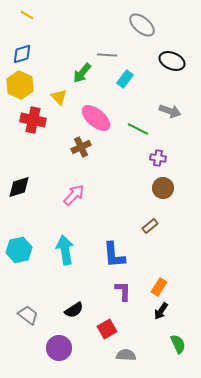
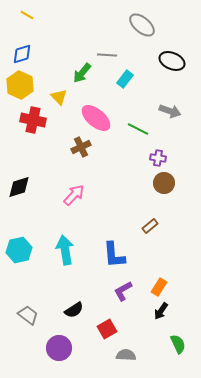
brown circle: moved 1 px right, 5 px up
purple L-shape: rotated 120 degrees counterclockwise
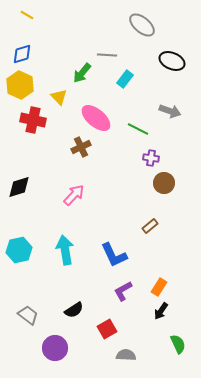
purple cross: moved 7 px left
blue L-shape: rotated 20 degrees counterclockwise
purple circle: moved 4 px left
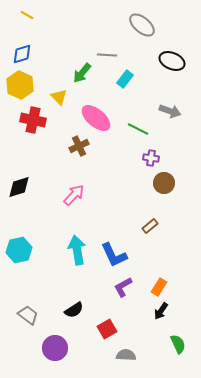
brown cross: moved 2 px left, 1 px up
cyan arrow: moved 12 px right
purple L-shape: moved 4 px up
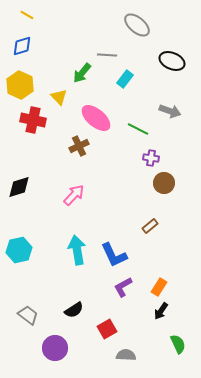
gray ellipse: moved 5 px left
blue diamond: moved 8 px up
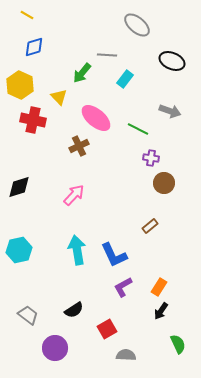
blue diamond: moved 12 px right, 1 px down
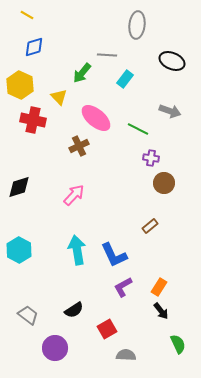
gray ellipse: rotated 56 degrees clockwise
cyan hexagon: rotated 20 degrees counterclockwise
black arrow: rotated 72 degrees counterclockwise
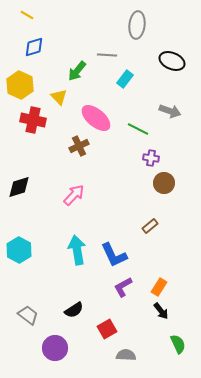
green arrow: moved 5 px left, 2 px up
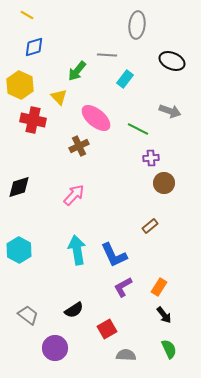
purple cross: rotated 14 degrees counterclockwise
black arrow: moved 3 px right, 4 px down
green semicircle: moved 9 px left, 5 px down
